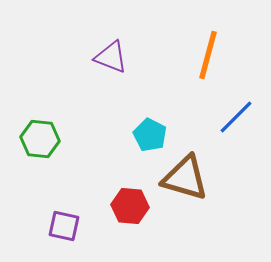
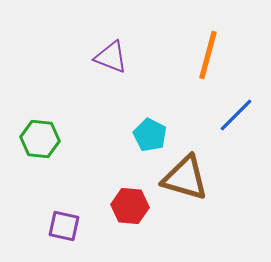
blue line: moved 2 px up
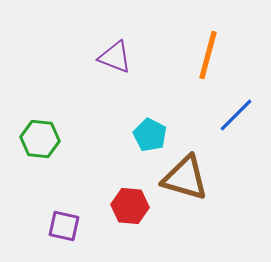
purple triangle: moved 4 px right
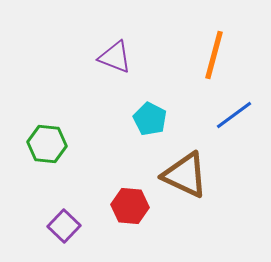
orange line: moved 6 px right
blue line: moved 2 px left; rotated 9 degrees clockwise
cyan pentagon: moved 16 px up
green hexagon: moved 7 px right, 5 px down
brown triangle: moved 3 px up; rotated 9 degrees clockwise
purple square: rotated 32 degrees clockwise
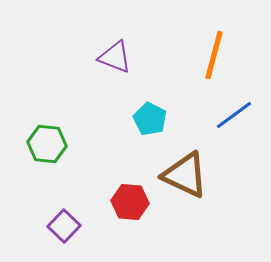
red hexagon: moved 4 px up
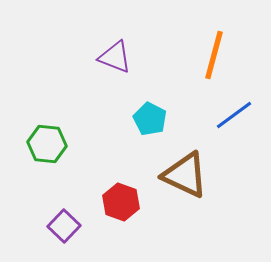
red hexagon: moved 9 px left; rotated 15 degrees clockwise
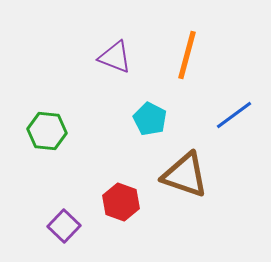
orange line: moved 27 px left
green hexagon: moved 13 px up
brown triangle: rotated 6 degrees counterclockwise
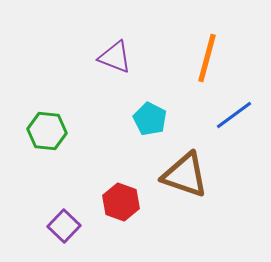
orange line: moved 20 px right, 3 px down
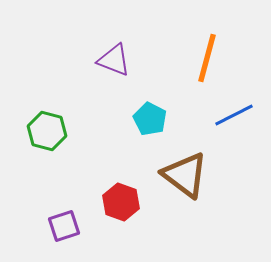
purple triangle: moved 1 px left, 3 px down
blue line: rotated 9 degrees clockwise
green hexagon: rotated 9 degrees clockwise
brown triangle: rotated 18 degrees clockwise
purple square: rotated 28 degrees clockwise
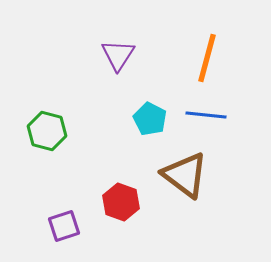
purple triangle: moved 4 px right, 5 px up; rotated 42 degrees clockwise
blue line: moved 28 px left; rotated 33 degrees clockwise
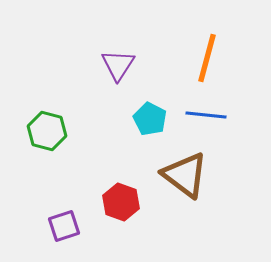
purple triangle: moved 10 px down
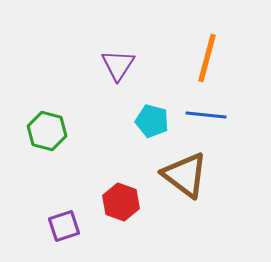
cyan pentagon: moved 2 px right, 2 px down; rotated 12 degrees counterclockwise
